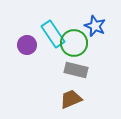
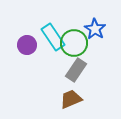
blue star: moved 3 px down; rotated 10 degrees clockwise
cyan rectangle: moved 3 px down
gray rectangle: rotated 70 degrees counterclockwise
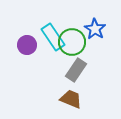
green circle: moved 2 px left, 1 px up
brown trapezoid: rotated 45 degrees clockwise
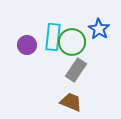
blue star: moved 4 px right
cyan rectangle: rotated 40 degrees clockwise
brown trapezoid: moved 3 px down
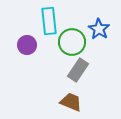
cyan rectangle: moved 4 px left, 16 px up; rotated 12 degrees counterclockwise
gray rectangle: moved 2 px right
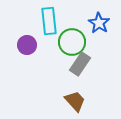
blue star: moved 6 px up
gray rectangle: moved 2 px right, 6 px up
brown trapezoid: moved 4 px right, 1 px up; rotated 25 degrees clockwise
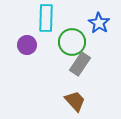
cyan rectangle: moved 3 px left, 3 px up; rotated 8 degrees clockwise
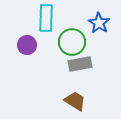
gray rectangle: rotated 45 degrees clockwise
brown trapezoid: rotated 15 degrees counterclockwise
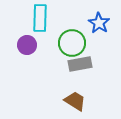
cyan rectangle: moved 6 px left
green circle: moved 1 px down
